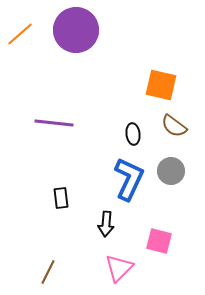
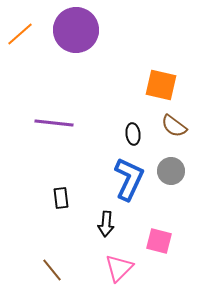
brown line: moved 4 px right, 2 px up; rotated 65 degrees counterclockwise
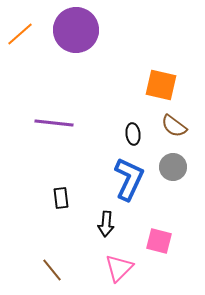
gray circle: moved 2 px right, 4 px up
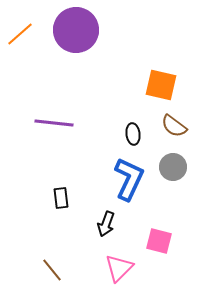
black arrow: rotated 15 degrees clockwise
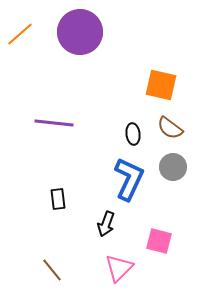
purple circle: moved 4 px right, 2 px down
brown semicircle: moved 4 px left, 2 px down
black rectangle: moved 3 px left, 1 px down
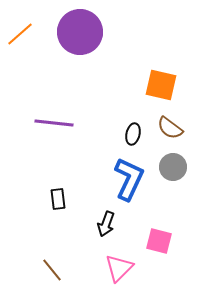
black ellipse: rotated 20 degrees clockwise
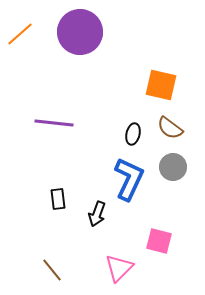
black arrow: moved 9 px left, 10 px up
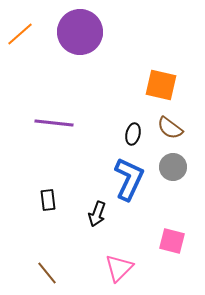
black rectangle: moved 10 px left, 1 px down
pink square: moved 13 px right
brown line: moved 5 px left, 3 px down
